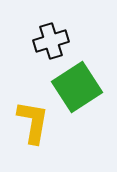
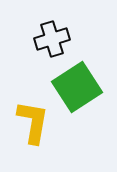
black cross: moved 1 px right, 2 px up
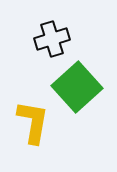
green square: rotated 9 degrees counterclockwise
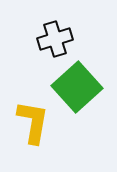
black cross: moved 3 px right
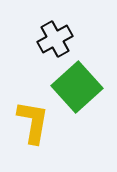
black cross: rotated 12 degrees counterclockwise
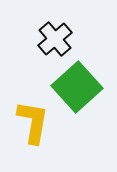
black cross: rotated 12 degrees counterclockwise
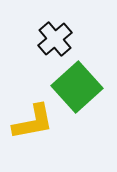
yellow L-shape: rotated 69 degrees clockwise
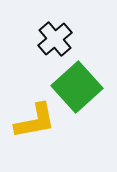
yellow L-shape: moved 2 px right, 1 px up
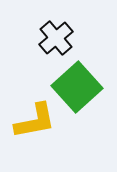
black cross: moved 1 px right, 1 px up
